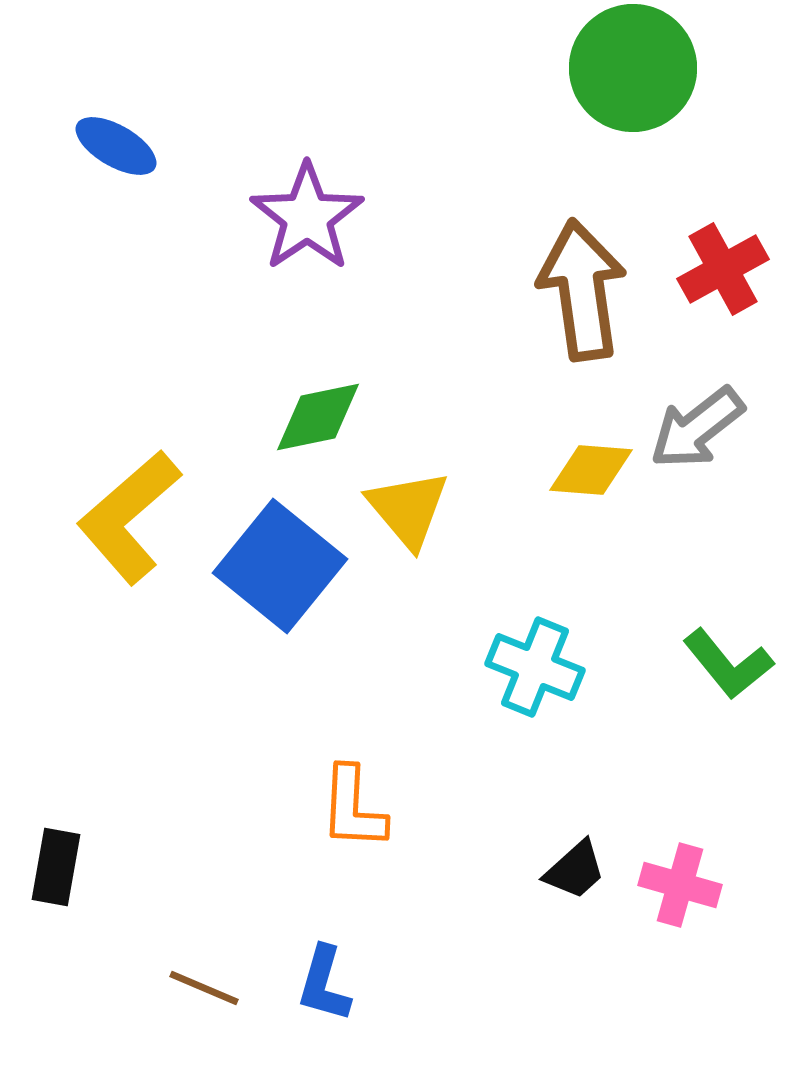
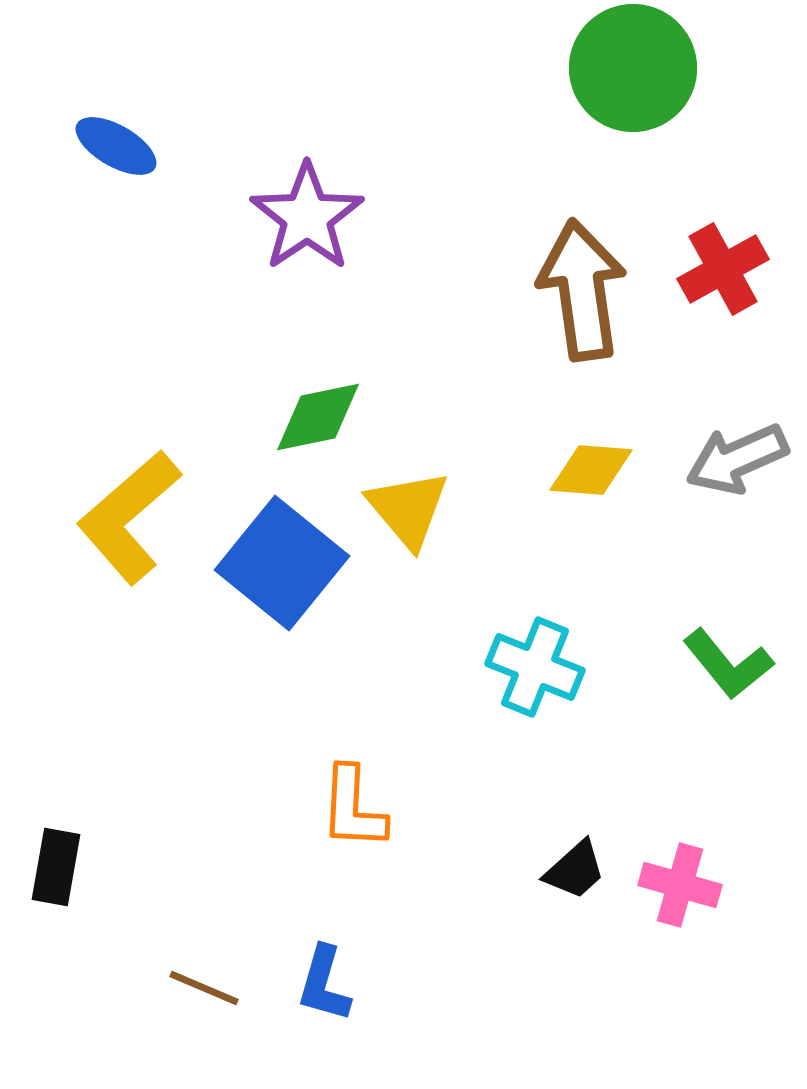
gray arrow: moved 40 px right, 31 px down; rotated 14 degrees clockwise
blue square: moved 2 px right, 3 px up
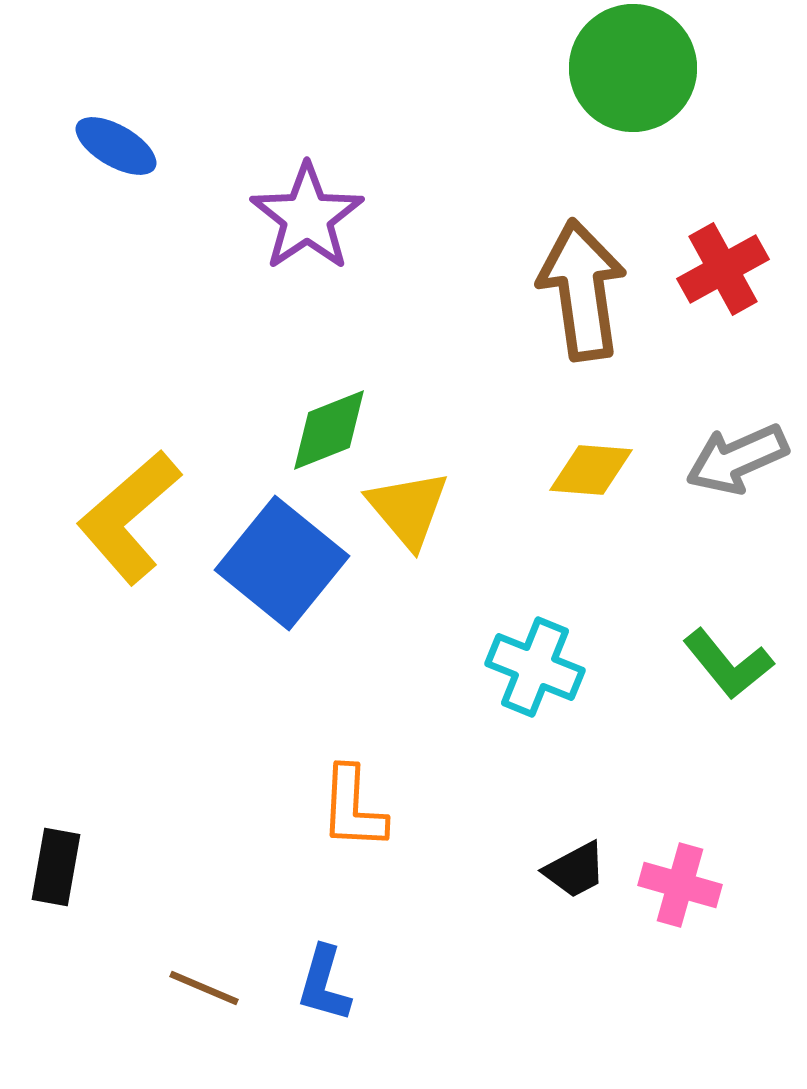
green diamond: moved 11 px right, 13 px down; rotated 10 degrees counterclockwise
black trapezoid: rotated 14 degrees clockwise
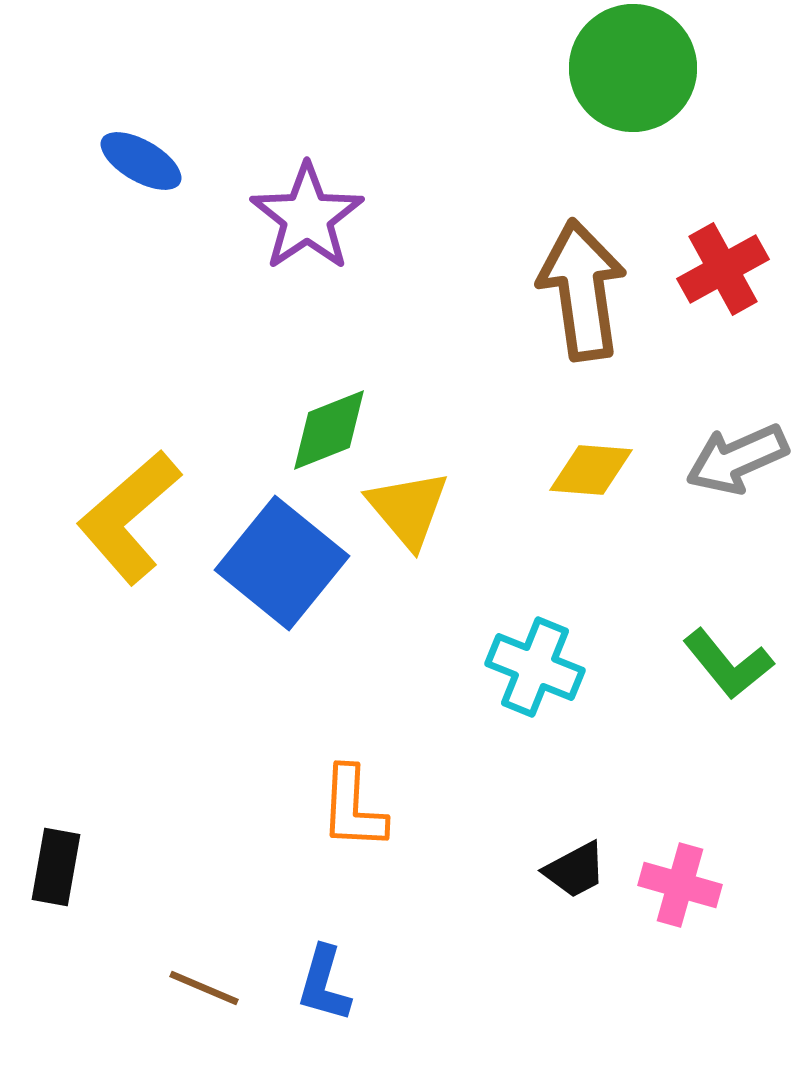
blue ellipse: moved 25 px right, 15 px down
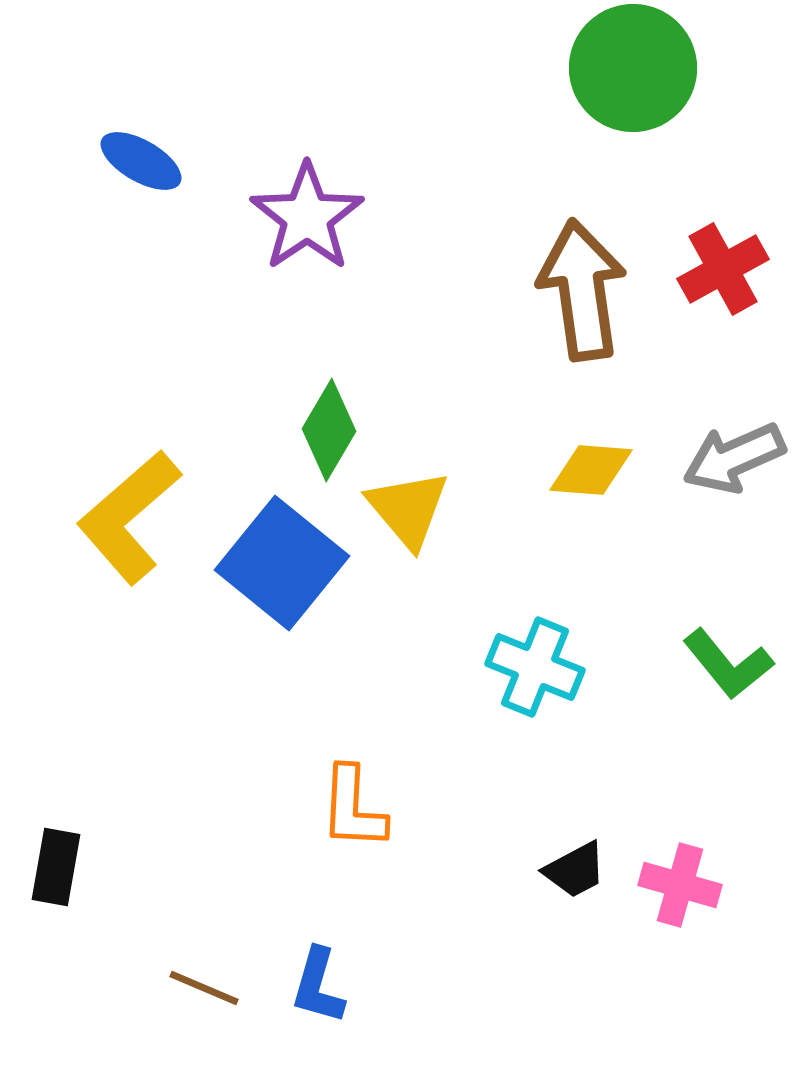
green diamond: rotated 38 degrees counterclockwise
gray arrow: moved 3 px left, 1 px up
blue L-shape: moved 6 px left, 2 px down
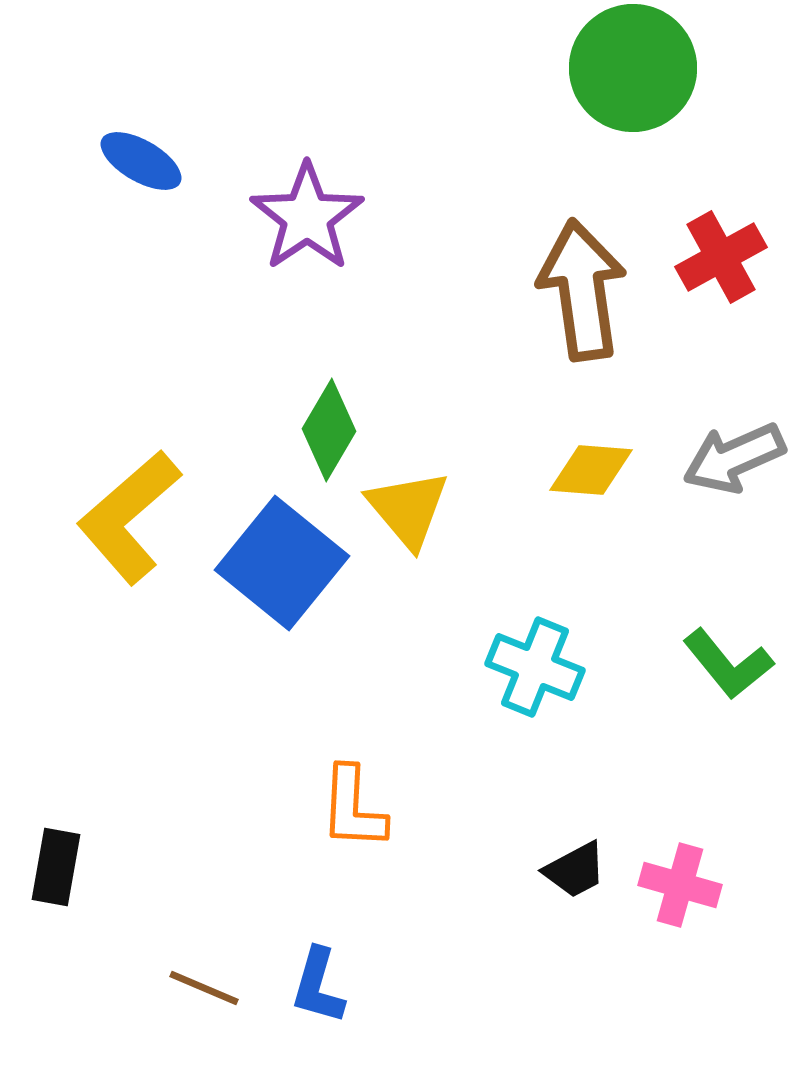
red cross: moved 2 px left, 12 px up
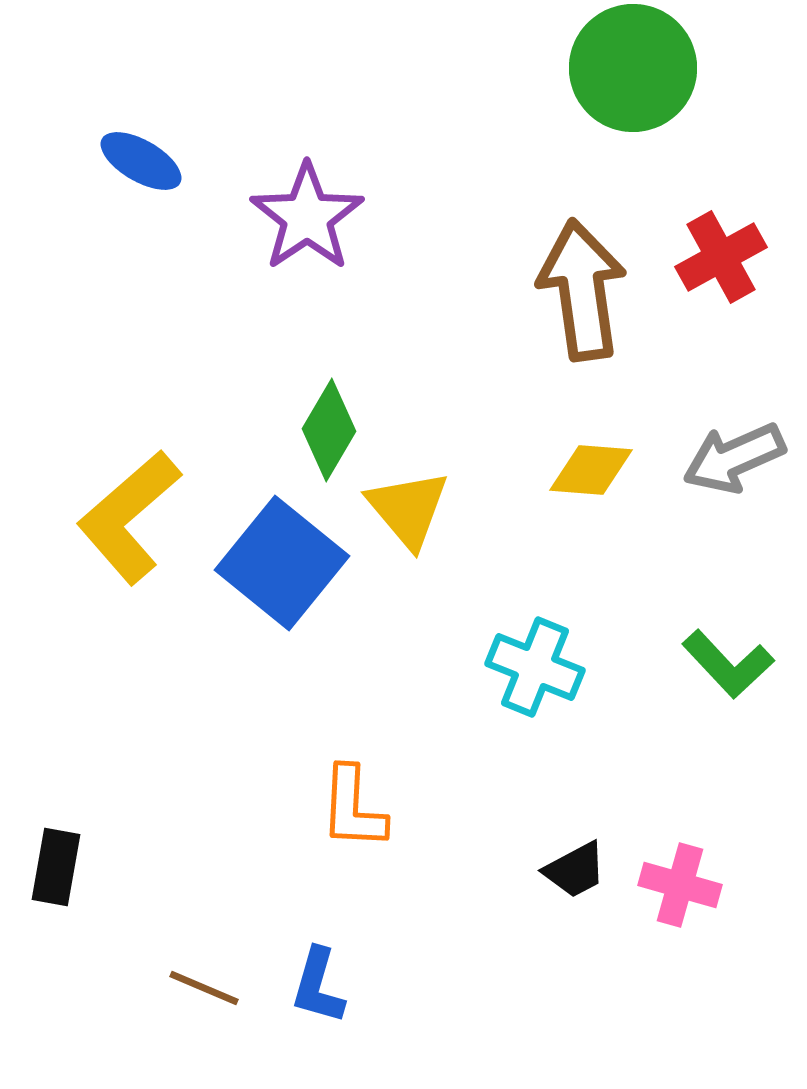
green L-shape: rotated 4 degrees counterclockwise
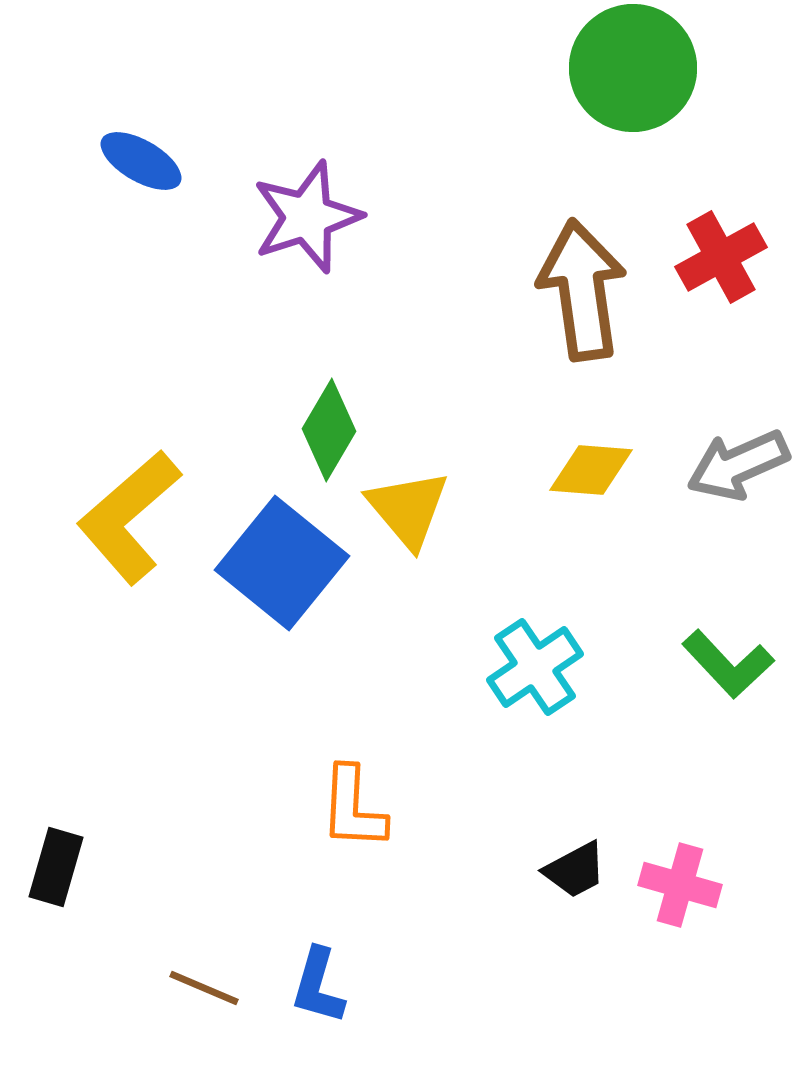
purple star: rotated 16 degrees clockwise
gray arrow: moved 4 px right, 7 px down
cyan cross: rotated 34 degrees clockwise
black rectangle: rotated 6 degrees clockwise
